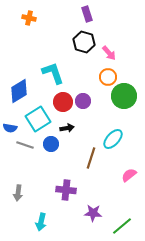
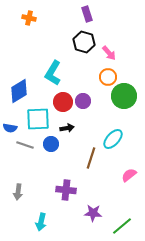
cyan L-shape: rotated 130 degrees counterclockwise
cyan square: rotated 30 degrees clockwise
gray arrow: moved 1 px up
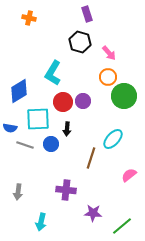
black hexagon: moved 4 px left
black arrow: moved 1 px down; rotated 104 degrees clockwise
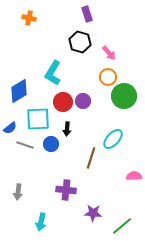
blue semicircle: rotated 48 degrees counterclockwise
pink semicircle: moved 5 px right, 1 px down; rotated 35 degrees clockwise
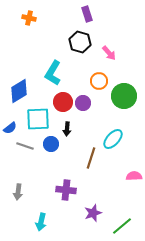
orange circle: moved 9 px left, 4 px down
purple circle: moved 2 px down
gray line: moved 1 px down
purple star: rotated 24 degrees counterclockwise
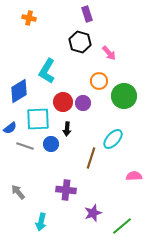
cyan L-shape: moved 6 px left, 2 px up
gray arrow: rotated 133 degrees clockwise
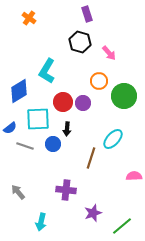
orange cross: rotated 24 degrees clockwise
blue circle: moved 2 px right
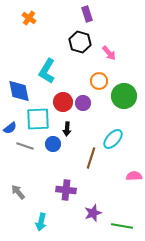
blue diamond: rotated 70 degrees counterclockwise
green line: rotated 50 degrees clockwise
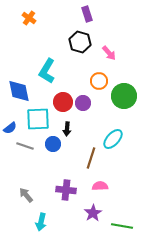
pink semicircle: moved 34 px left, 10 px down
gray arrow: moved 8 px right, 3 px down
purple star: rotated 12 degrees counterclockwise
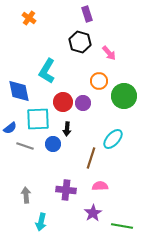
gray arrow: rotated 35 degrees clockwise
